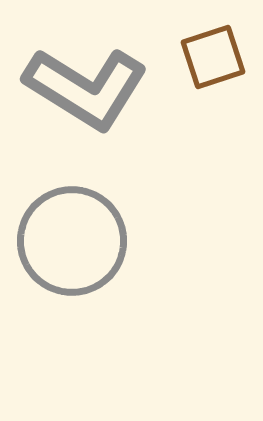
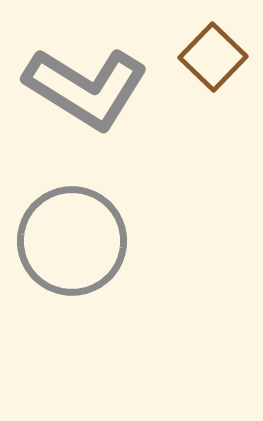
brown square: rotated 28 degrees counterclockwise
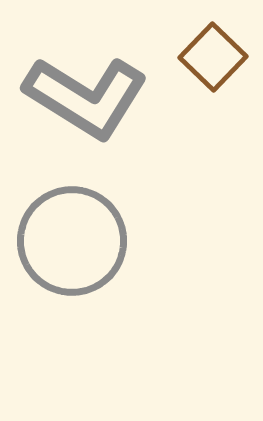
gray L-shape: moved 9 px down
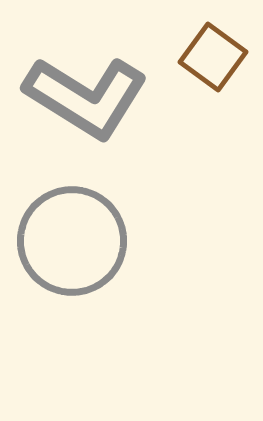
brown square: rotated 8 degrees counterclockwise
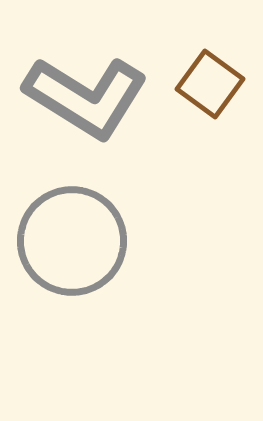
brown square: moved 3 px left, 27 px down
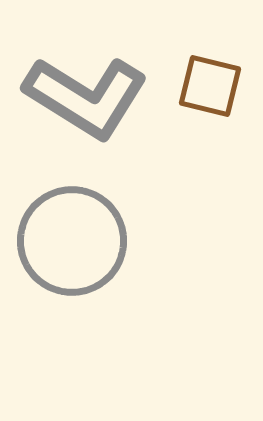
brown square: moved 2 px down; rotated 22 degrees counterclockwise
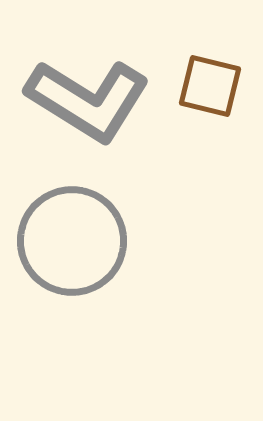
gray L-shape: moved 2 px right, 3 px down
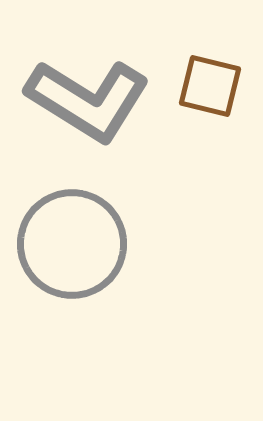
gray circle: moved 3 px down
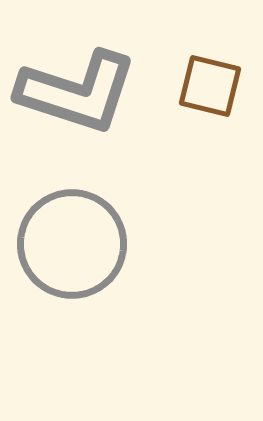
gray L-shape: moved 11 px left, 8 px up; rotated 14 degrees counterclockwise
